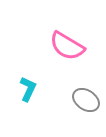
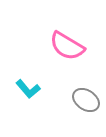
cyan L-shape: rotated 115 degrees clockwise
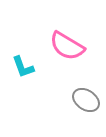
cyan L-shape: moved 5 px left, 22 px up; rotated 20 degrees clockwise
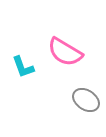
pink semicircle: moved 2 px left, 6 px down
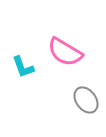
gray ellipse: rotated 20 degrees clockwise
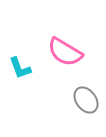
cyan L-shape: moved 3 px left, 1 px down
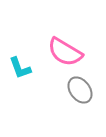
gray ellipse: moved 6 px left, 10 px up
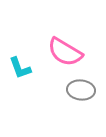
gray ellipse: moved 1 px right; rotated 48 degrees counterclockwise
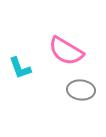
pink semicircle: moved 1 px right, 1 px up
